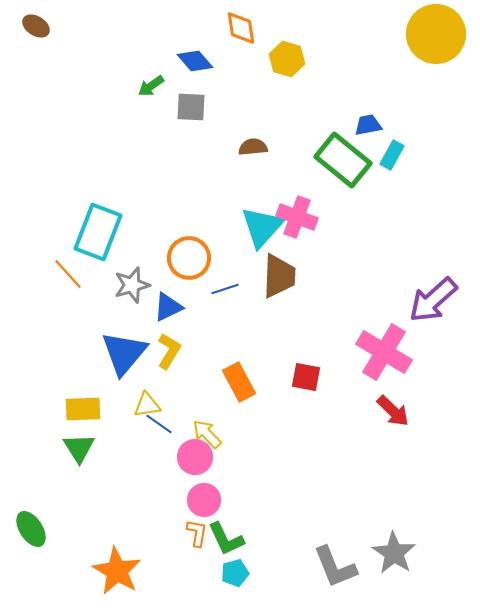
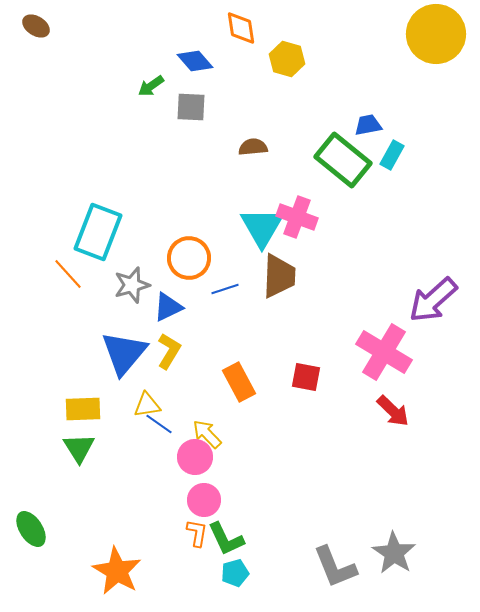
cyan triangle at (262, 227): rotated 12 degrees counterclockwise
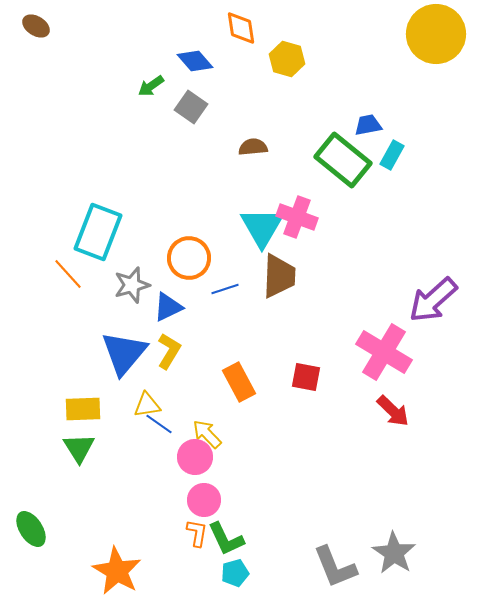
gray square at (191, 107): rotated 32 degrees clockwise
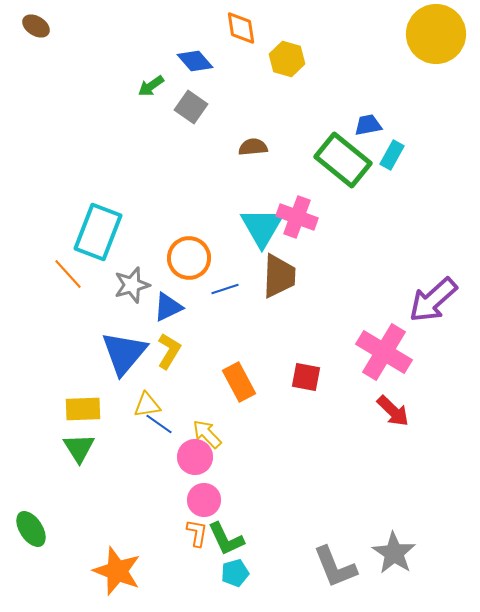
orange star at (117, 571): rotated 9 degrees counterclockwise
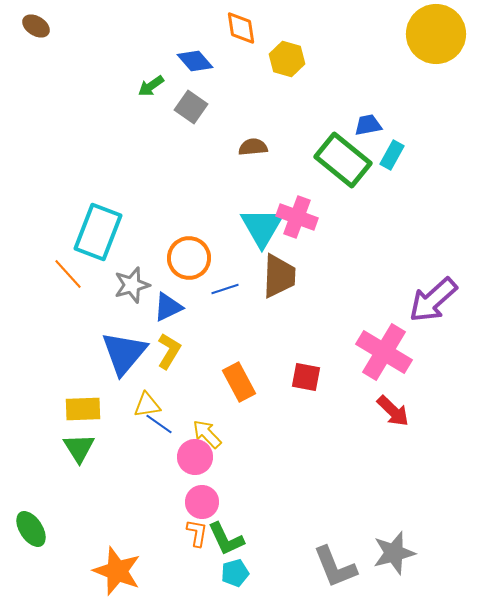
pink circle at (204, 500): moved 2 px left, 2 px down
gray star at (394, 553): rotated 24 degrees clockwise
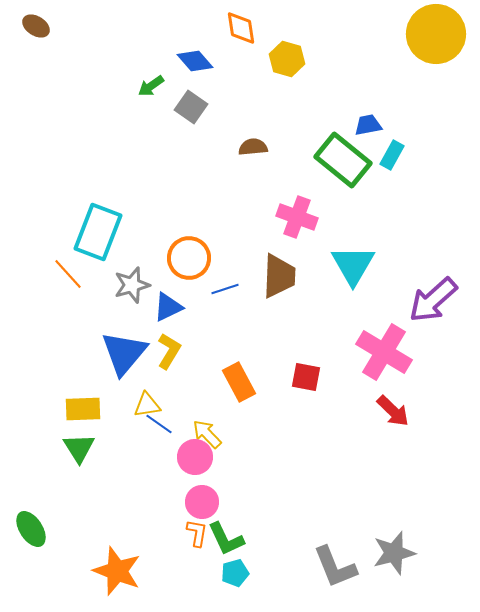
cyan triangle at (262, 227): moved 91 px right, 38 px down
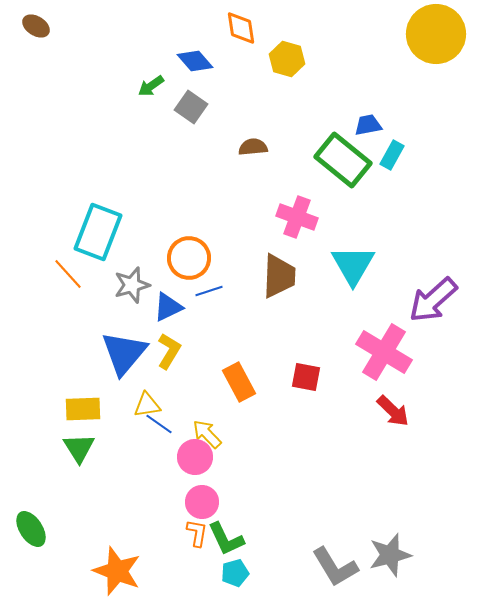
blue line at (225, 289): moved 16 px left, 2 px down
gray star at (394, 553): moved 4 px left, 2 px down
gray L-shape at (335, 567): rotated 9 degrees counterclockwise
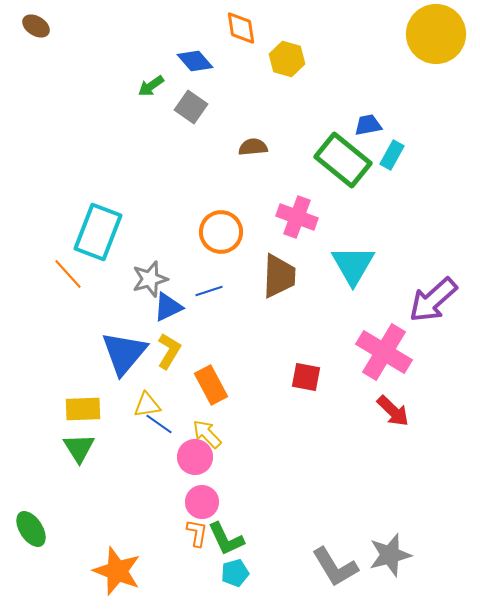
orange circle at (189, 258): moved 32 px right, 26 px up
gray star at (132, 285): moved 18 px right, 6 px up
orange rectangle at (239, 382): moved 28 px left, 3 px down
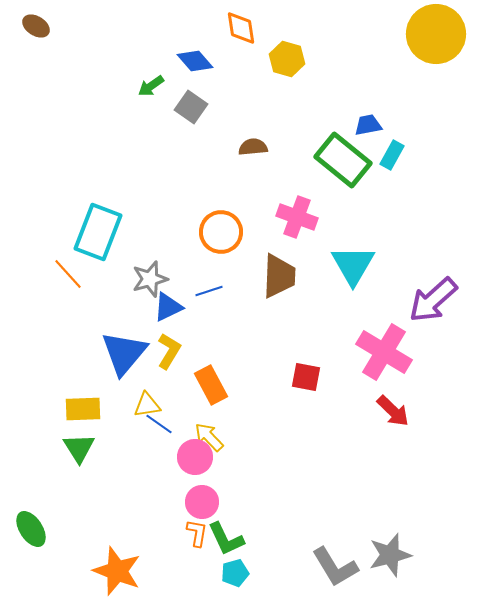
yellow arrow at (207, 434): moved 2 px right, 3 px down
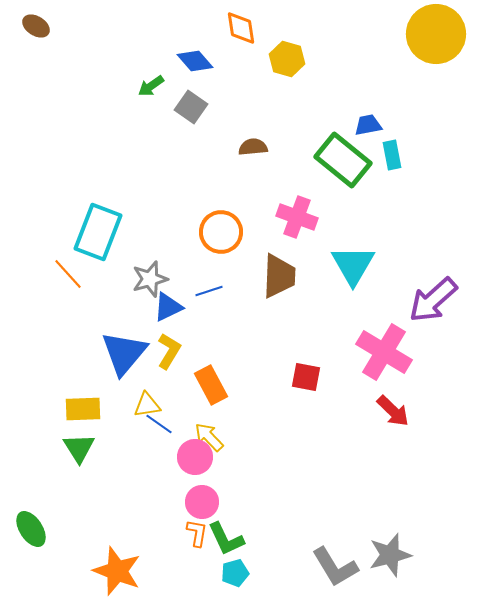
cyan rectangle at (392, 155): rotated 40 degrees counterclockwise
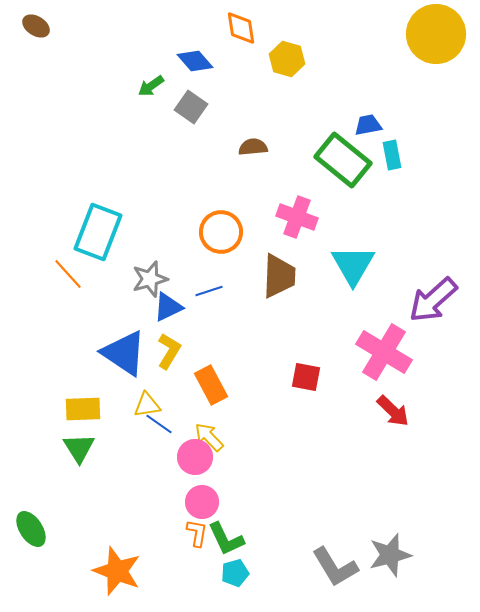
blue triangle at (124, 353): rotated 36 degrees counterclockwise
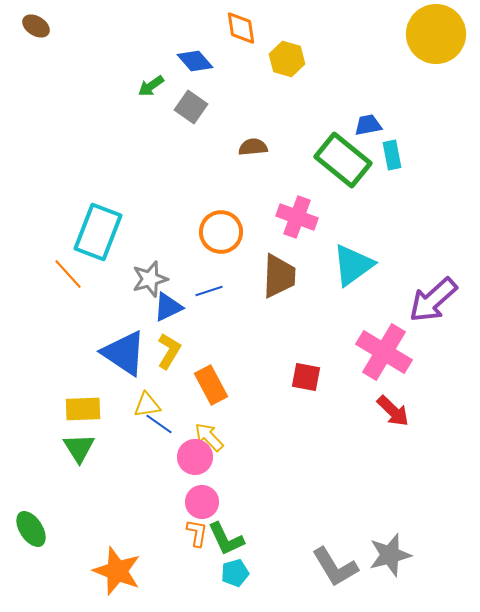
cyan triangle at (353, 265): rotated 24 degrees clockwise
